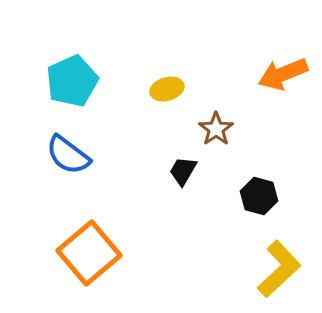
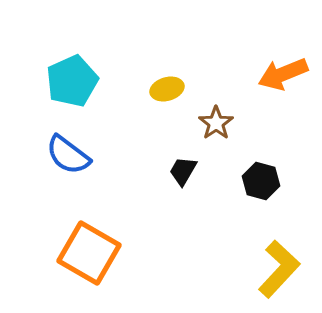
brown star: moved 6 px up
black hexagon: moved 2 px right, 15 px up
orange square: rotated 20 degrees counterclockwise
yellow L-shape: rotated 4 degrees counterclockwise
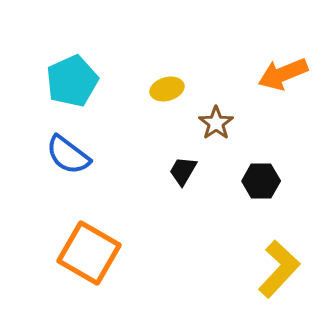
black hexagon: rotated 15 degrees counterclockwise
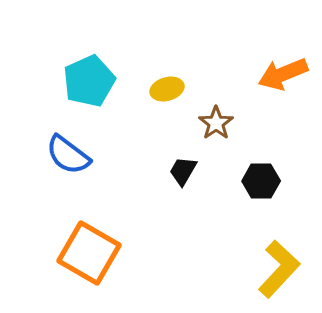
cyan pentagon: moved 17 px right
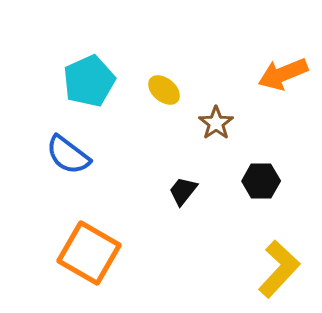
yellow ellipse: moved 3 px left, 1 px down; rotated 56 degrees clockwise
black trapezoid: moved 20 px down; rotated 8 degrees clockwise
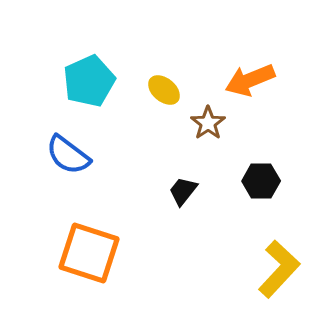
orange arrow: moved 33 px left, 6 px down
brown star: moved 8 px left
orange square: rotated 12 degrees counterclockwise
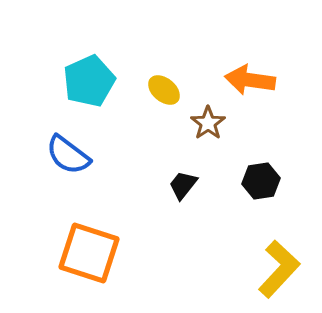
orange arrow: rotated 30 degrees clockwise
black hexagon: rotated 9 degrees counterclockwise
black trapezoid: moved 6 px up
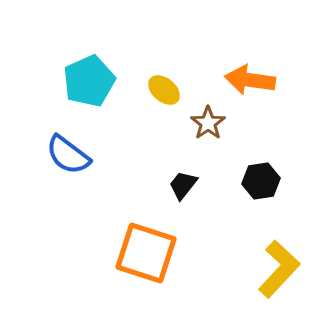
orange square: moved 57 px right
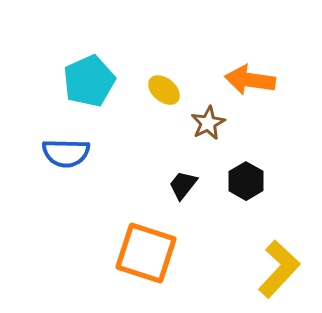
brown star: rotated 8 degrees clockwise
blue semicircle: moved 2 px left, 2 px up; rotated 36 degrees counterclockwise
black hexagon: moved 15 px left; rotated 21 degrees counterclockwise
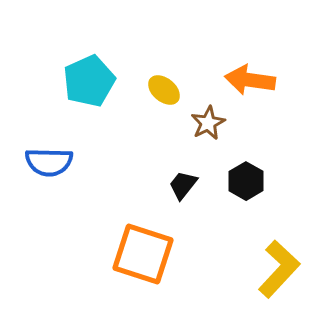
blue semicircle: moved 17 px left, 9 px down
orange square: moved 3 px left, 1 px down
